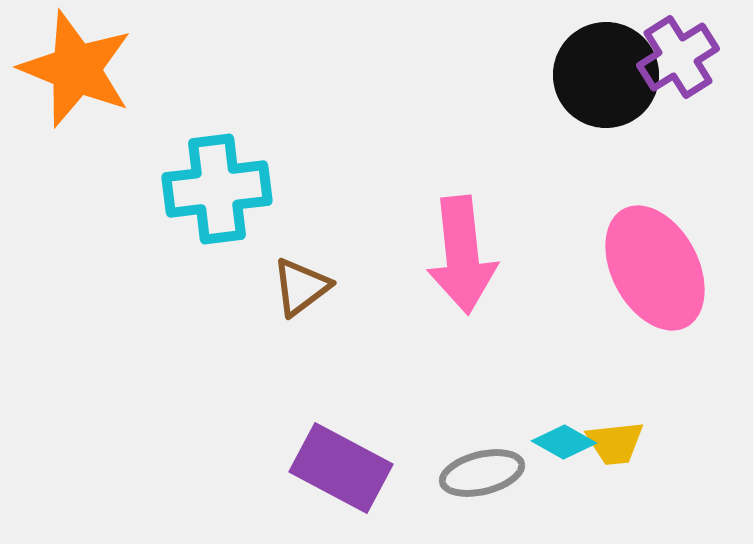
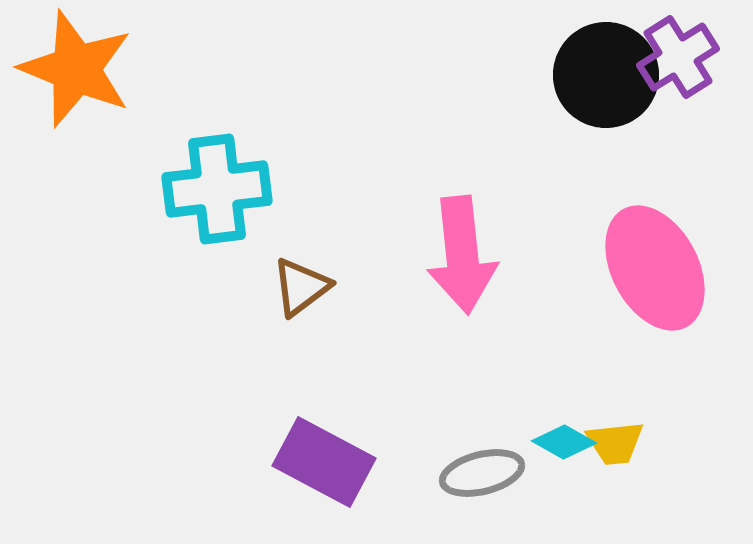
purple rectangle: moved 17 px left, 6 px up
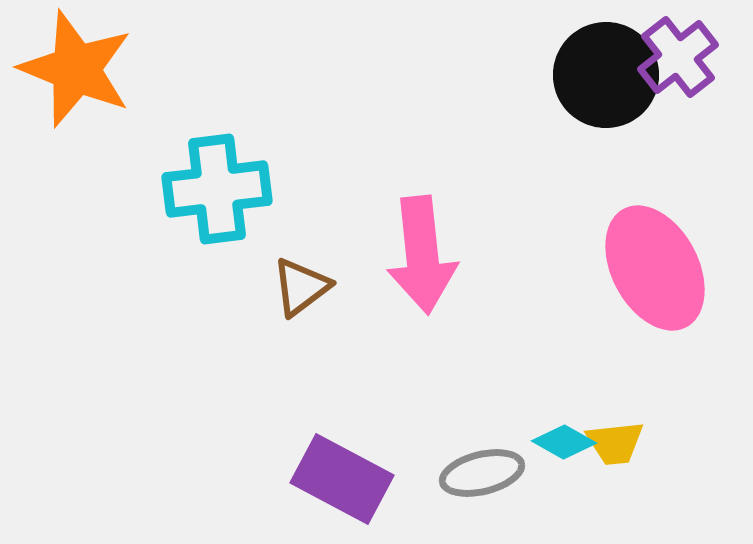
purple cross: rotated 6 degrees counterclockwise
pink arrow: moved 40 px left
purple rectangle: moved 18 px right, 17 px down
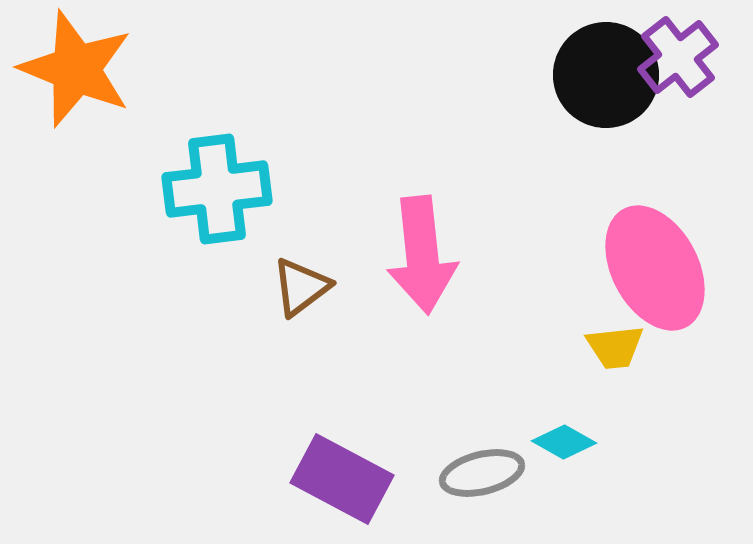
yellow trapezoid: moved 96 px up
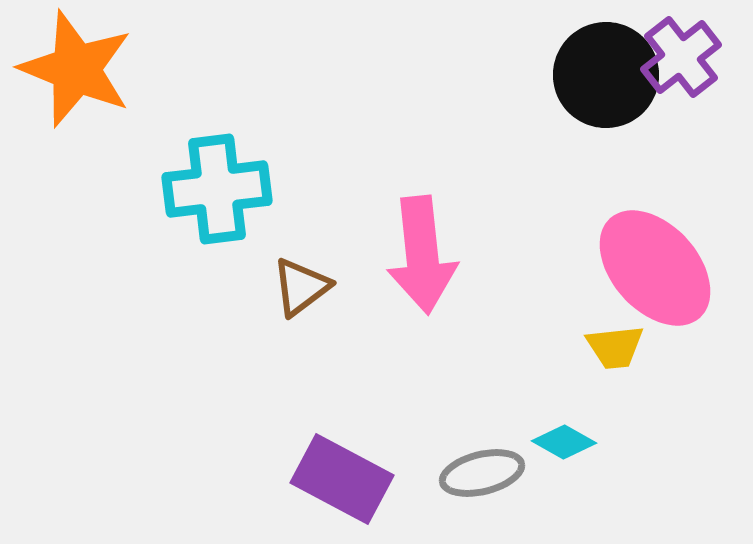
purple cross: moved 3 px right
pink ellipse: rotated 14 degrees counterclockwise
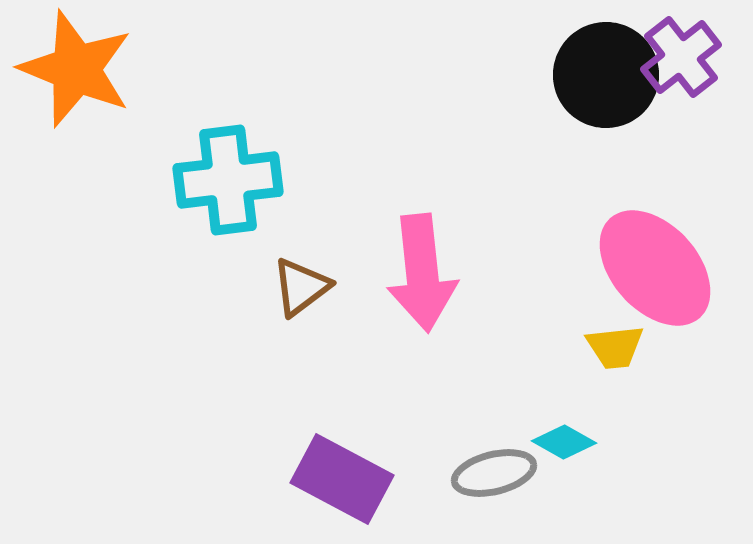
cyan cross: moved 11 px right, 9 px up
pink arrow: moved 18 px down
gray ellipse: moved 12 px right
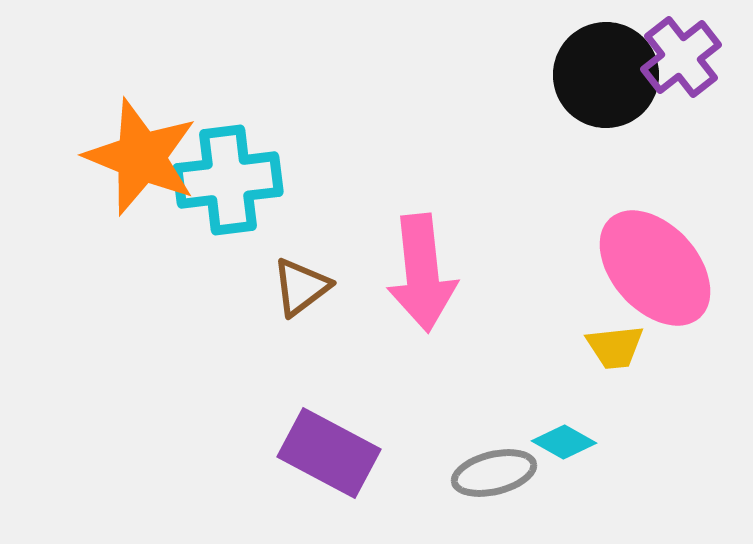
orange star: moved 65 px right, 88 px down
purple rectangle: moved 13 px left, 26 px up
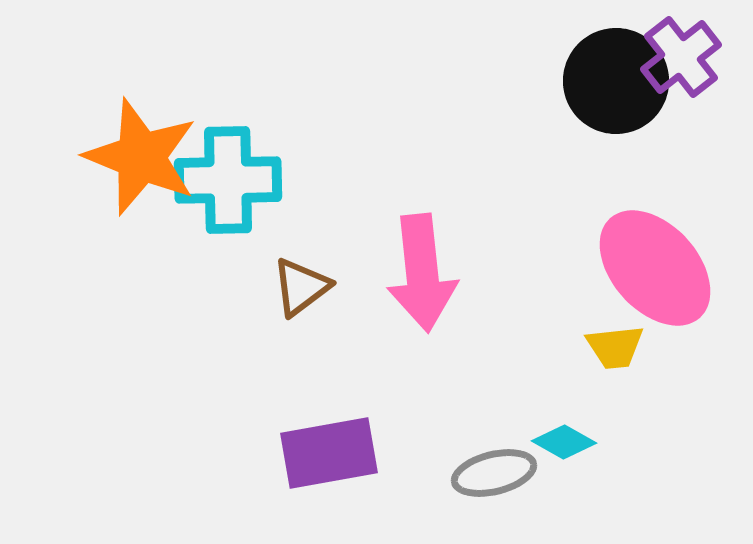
black circle: moved 10 px right, 6 px down
cyan cross: rotated 6 degrees clockwise
purple rectangle: rotated 38 degrees counterclockwise
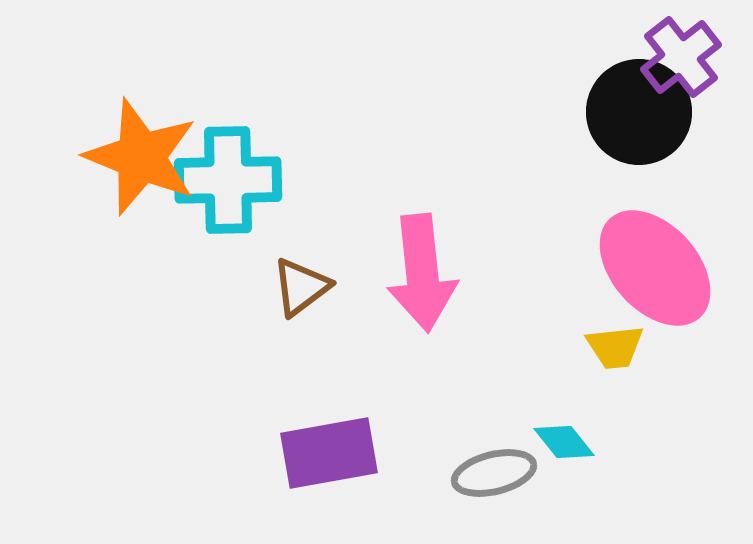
black circle: moved 23 px right, 31 px down
cyan diamond: rotated 22 degrees clockwise
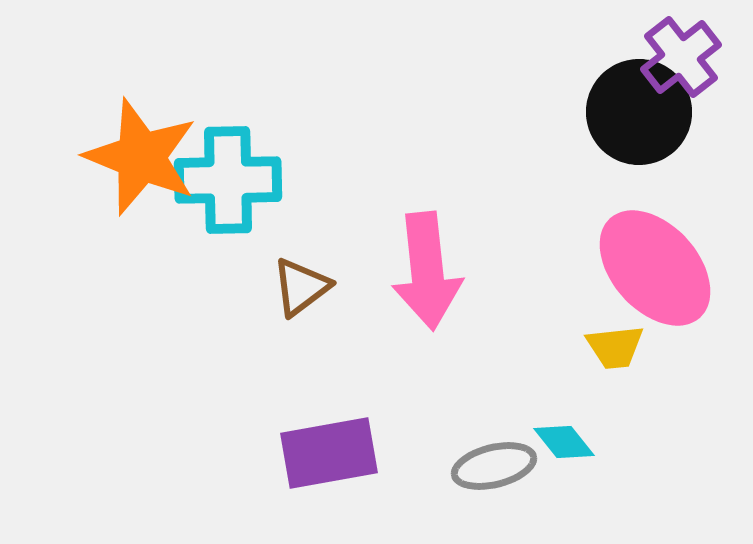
pink arrow: moved 5 px right, 2 px up
gray ellipse: moved 7 px up
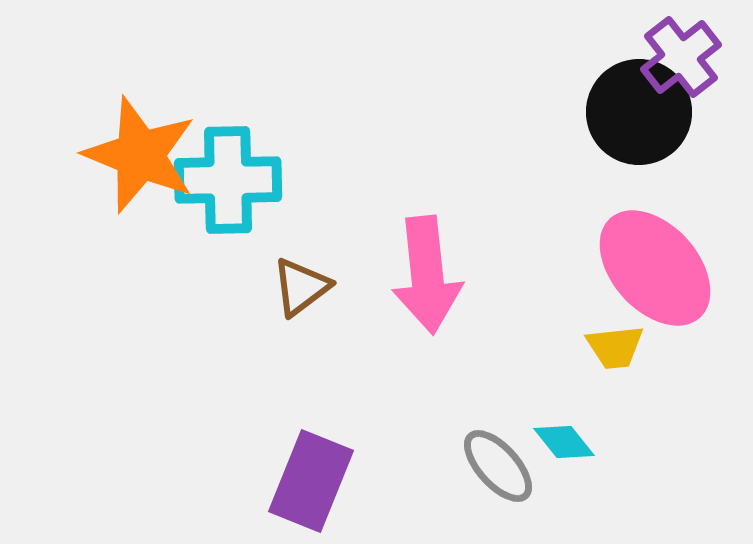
orange star: moved 1 px left, 2 px up
pink arrow: moved 4 px down
purple rectangle: moved 18 px left, 28 px down; rotated 58 degrees counterclockwise
gray ellipse: moved 4 px right; rotated 62 degrees clockwise
